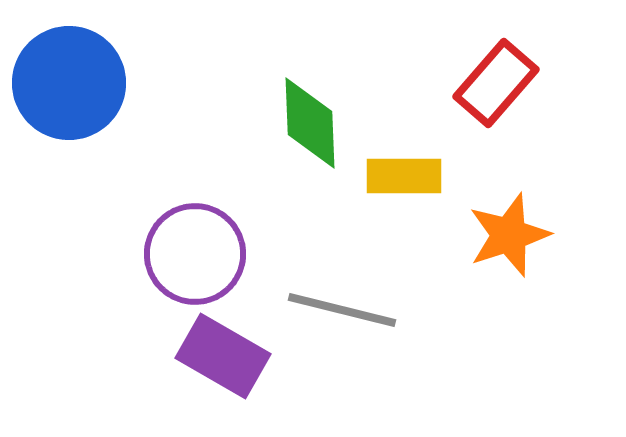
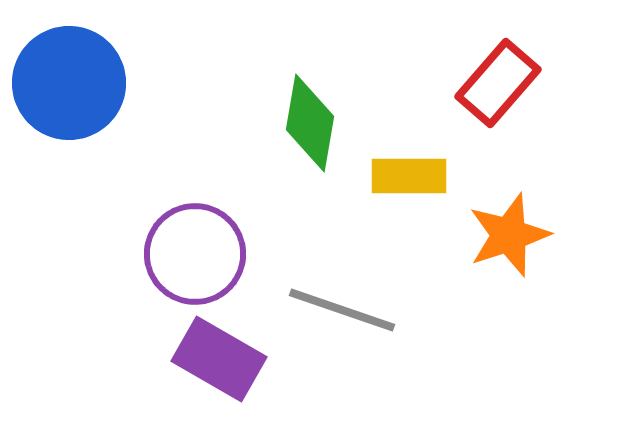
red rectangle: moved 2 px right
green diamond: rotated 12 degrees clockwise
yellow rectangle: moved 5 px right
gray line: rotated 5 degrees clockwise
purple rectangle: moved 4 px left, 3 px down
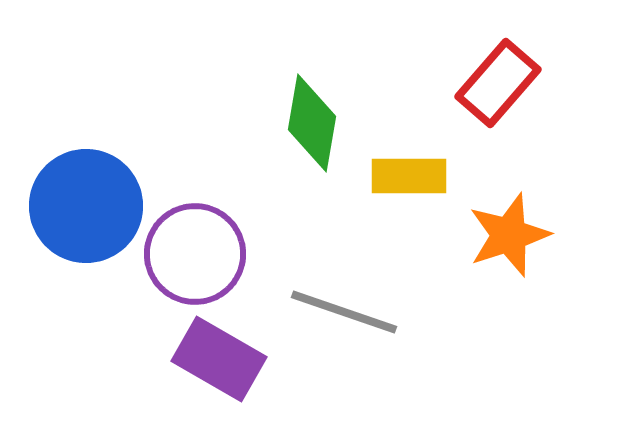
blue circle: moved 17 px right, 123 px down
green diamond: moved 2 px right
gray line: moved 2 px right, 2 px down
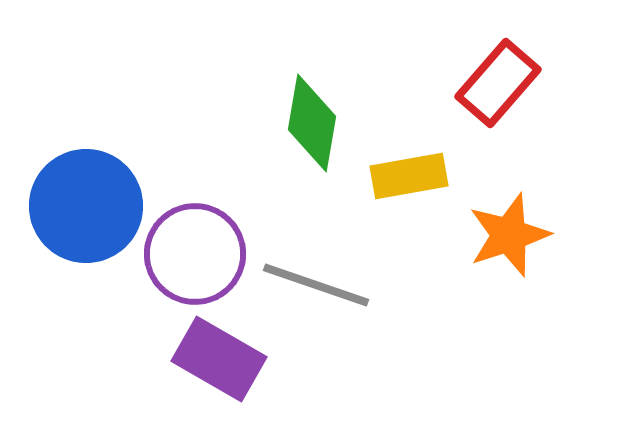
yellow rectangle: rotated 10 degrees counterclockwise
gray line: moved 28 px left, 27 px up
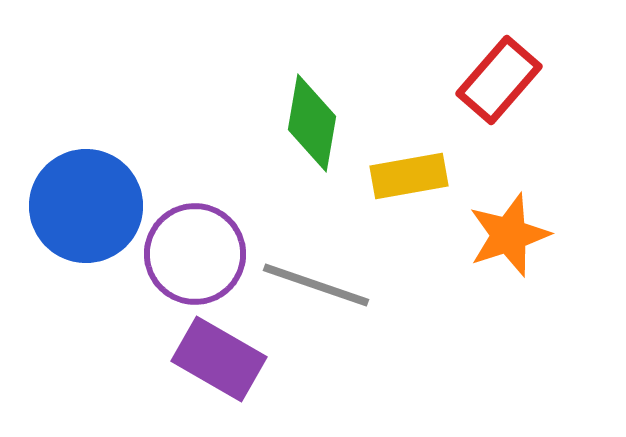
red rectangle: moved 1 px right, 3 px up
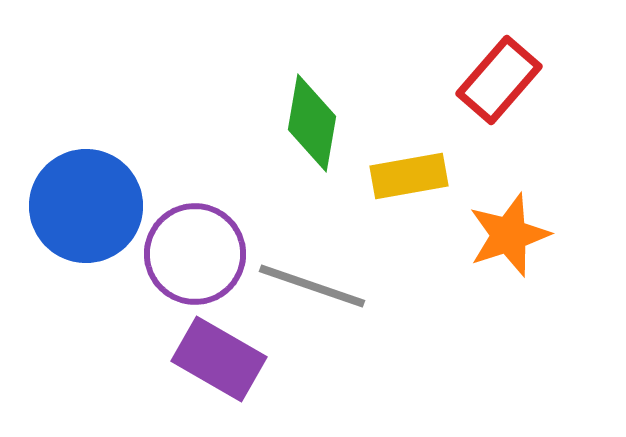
gray line: moved 4 px left, 1 px down
